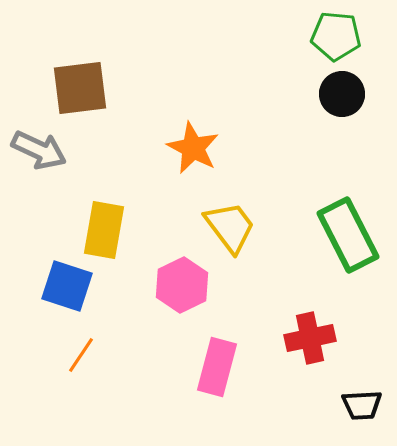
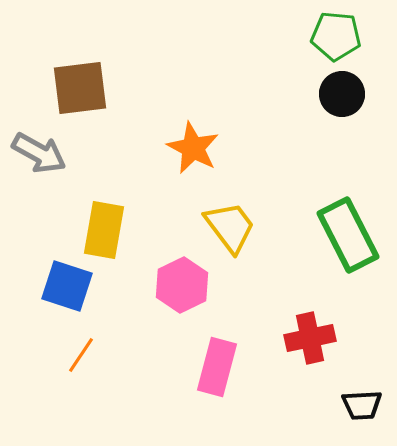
gray arrow: moved 3 px down; rotated 4 degrees clockwise
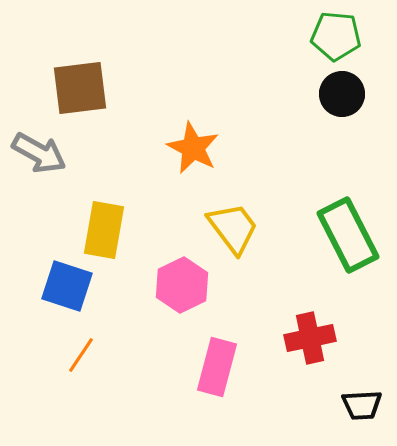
yellow trapezoid: moved 3 px right, 1 px down
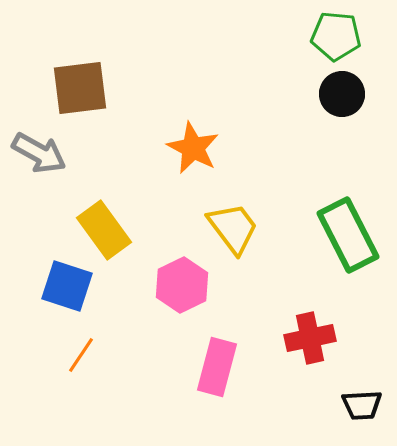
yellow rectangle: rotated 46 degrees counterclockwise
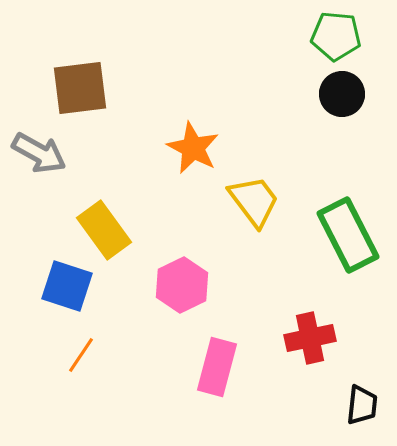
yellow trapezoid: moved 21 px right, 27 px up
black trapezoid: rotated 81 degrees counterclockwise
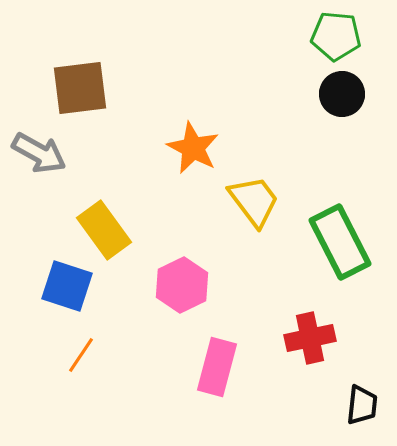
green rectangle: moved 8 px left, 7 px down
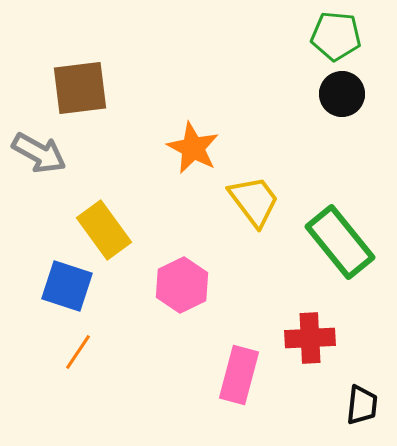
green rectangle: rotated 12 degrees counterclockwise
red cross: rotated 9 degrees clockwise
orange line: moved 3 px left, 3 px up
pink rectangle: moved 22 px right, 8 px down
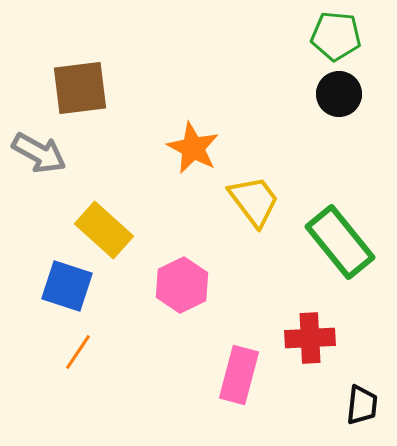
black circle: moved 3 px left
yellow rectangle: rotated 12 degrees counterclockwise
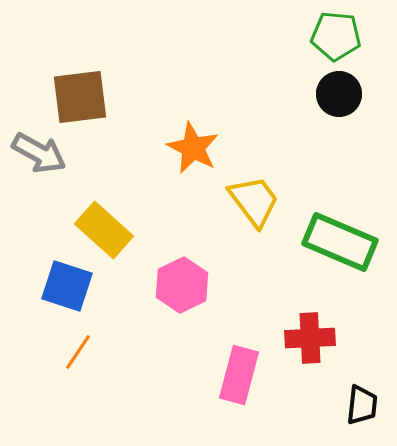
brown square: moved 9 px down
green rectangle: rotated 28 degrees counterclockwise
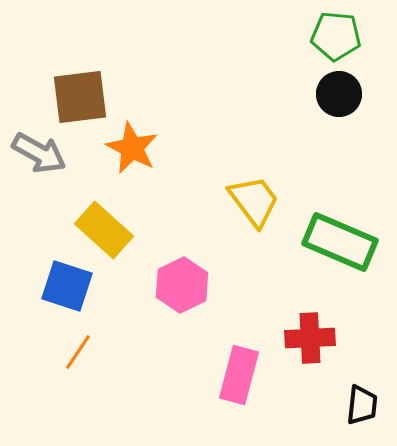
orange star: moved 61 px left
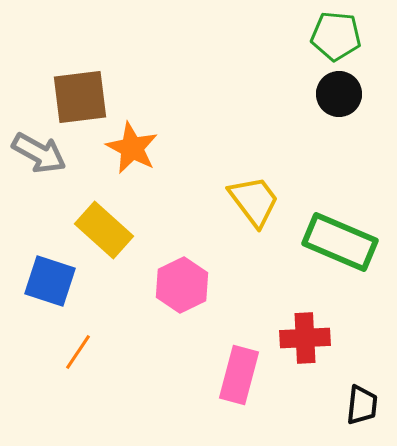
blue square: moved 17 px left, 5 px up
red cross: moved 5 px left
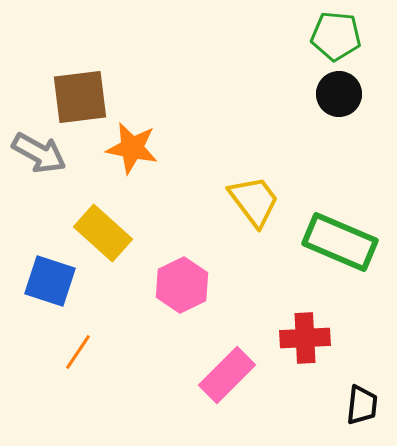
orange star: rotated 16 degrees counterclockwise
yellow rectangle: moved 1 px left, 3 px down
pink rectangle: moved 12 px left; rotated 30 degrees clockwise
